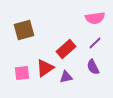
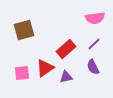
purple line: moved 1 px left, 1 px down
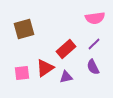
brown square: moved 1 px up
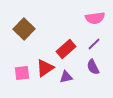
brown square: rotated 30 degrees counterclockwise
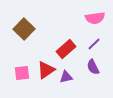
red triangle: moved 1 px right, 2 px down
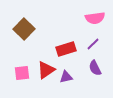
purple line: moved 1 px left
red rectangle: rotated 24 degrees clockwise
purple semicircle: moved 2 px right, 1 px down
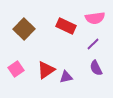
red rectangle: moved 23 px up; rotated 42 degrees clockwise
purple semicircle: moved 1 px right
pink square: moved 6 px left, 4 px up; rotated 28 degrees counterclockwise
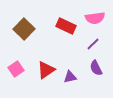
purple triangle: moved 4 px right
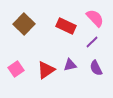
pink semicircle: rotated 126 degrees counterclockwise
brown square: moved 5 px up
purple line: moved 1 px left, 2 px up
purple triangle: moved 12 px up
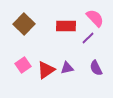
red rectangle: rotated 24 degrees counterclockwise
purple line: moved 4 px left, 4 px up
purple triangle: moved 3 px left, 3 px down
pink square: moved 7 px right, 4 px up
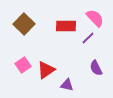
purple triangle: moved 17 px down; rotated 24 degrees clockwise
